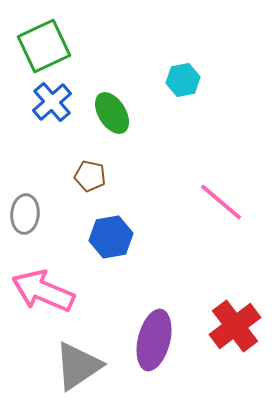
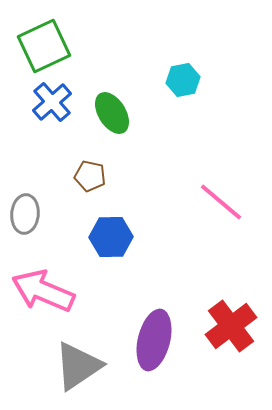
blue hexagon: rotated 9 degrees clockwise
red cross: moved 4 px left
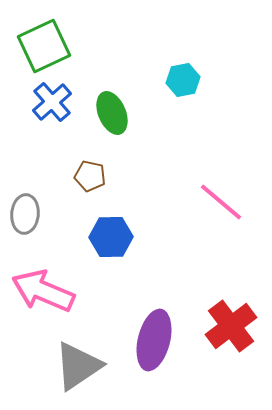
green ellipse: rotated 9 degrees clockwise
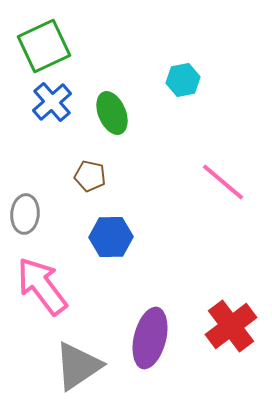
pink line: moved 2 px right, 20 px up
pink arrow: moved 1 px left, 5 px up; rotated 30 degrees clockwise
purple ellipse: moved 4 px left, 2 px up
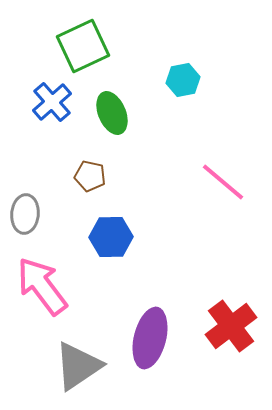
green square: moved 39 px right
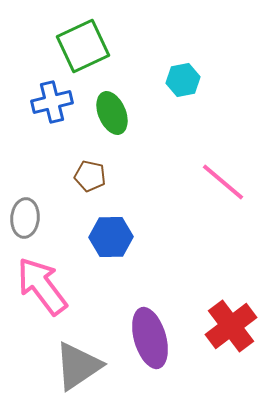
blue cross: rotated 27 degrees clockwise
gray ellipse: moved 4 px down
purple ellipse: rotated 30 degrees counterclockwise
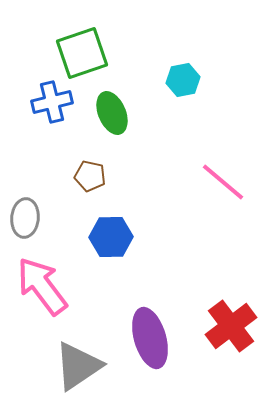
green square: moved 1 px left, 7 px down; rotated 6 degrees clockwise
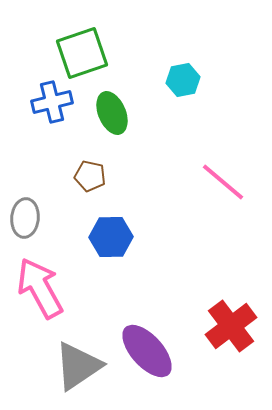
pink arrow: moved 2 px left, 2 px down; rotated 8 degrees clockwise
purple ellipse: moved 3 px left, 13 px down; rotated 26 degrees counterclockwise
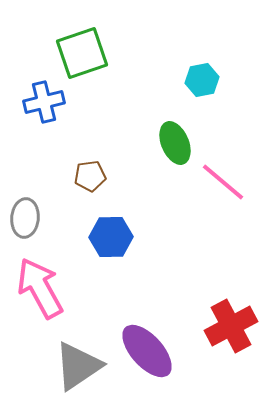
cyan hexagon: moved 19 px right
blue cross: moved 8 px left
green ellipse: moved 63 px right, 30 px down
brown pentagon: rotated 20 degrees counterclockwise
red cross: rotated 9 degrees clockwise
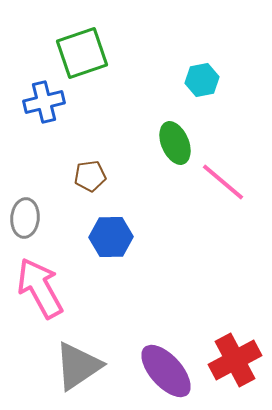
red cross: moved 4 px right, 34 px down
purple ellipse: moved 19 px right, 20 px down
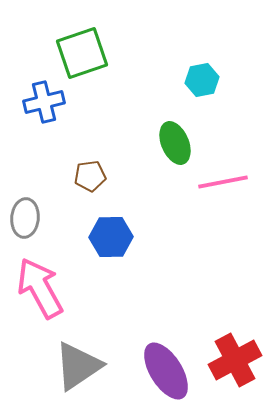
pink line: rotated 51 degrees counterclockwise
purple ellipse: rotated 10 degrees clockwise
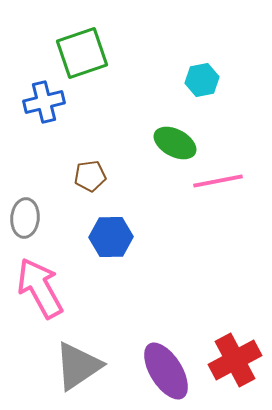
green ellipse: rotated 39 degrees counterclockwise
pink line: moved 5 px left, 1 px up
